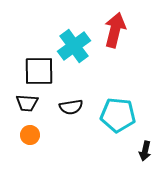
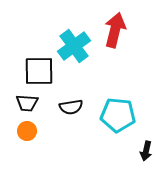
orange circle: moved 3 px left, 4 px up
black arrow: moved 1 px right
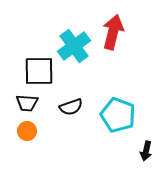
red arrow: moved 2 px left, 2 px down
black semicircle: rotated 10 degrees counterclockwise
cyan pentagon: rotated 16 degrees clockwise
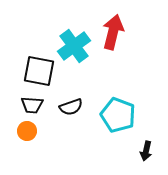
black square: rotated 12 degrees clockwise
black trapezoid: moved 5 px right, 2 px down
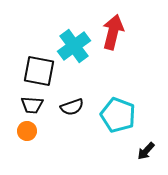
black semicircle: moved 1 px right
black arrow: rotated 30 degrees clockwise
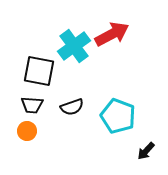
red arrow: moved 1 px left, 2 px down; rotated 48 degrees clockwise
cyan pentagon: moved 1 px down
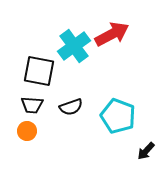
black semicircle: moved 1 px left
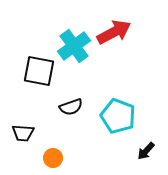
red arrow: moved 2 px right, 2 px up
black trapezoid: moved 9 px left, 28 px down
orange circle: moved 26 px right, 27 px down
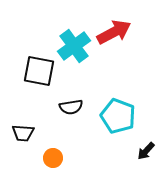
black semicircle: rotated 10 degrees clockwise
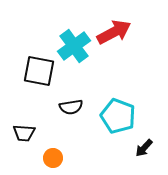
black trapezoid: moved 1 px right
black arrow: moved 2 px left, 3 px up
